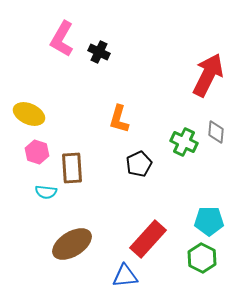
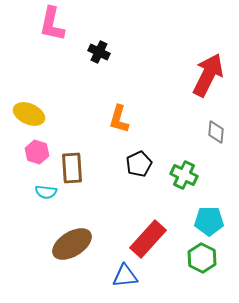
pink L-shape: moved 10 px left, 15 px up; rotated 18 degrees counterclockwise
green cross: moved 33 px down
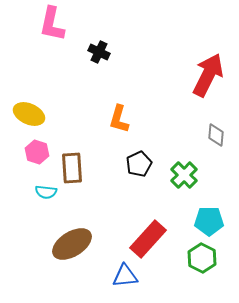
gray diamond: moved 3 px down
green cross: rotated 20 degrees clockwise
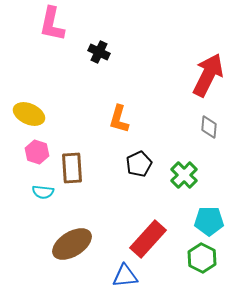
gray diamond: moved 7 px left, 8 px up
cyan semicircle: moved 3 px left
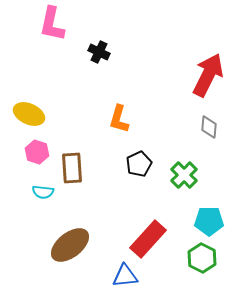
brown ellipse: moved 2 px left, 1 px down; rotated 6 degrees counterclockwise
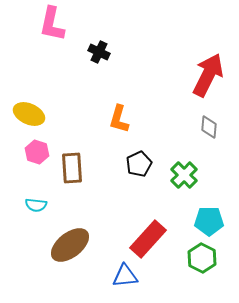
cyan semicircle: moved 7 px left, 13 px down
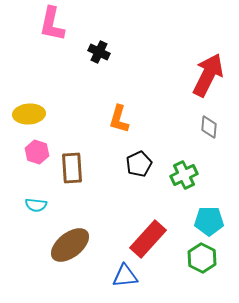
yellow ellipse: rotated 28 degrees counterclockwise
green cross: rotated 20 degrees clockwise
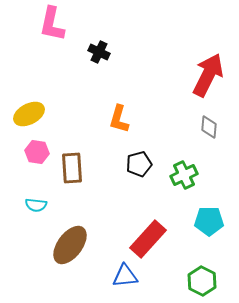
yellow ellipse: rotated 24 degrees counterclockwise
pink hexagon: rotated 10 degrees counterclockwise
black pentagon: rotated 10 degrees clockwise
brown ellipse: rotated 15 degrees counterclockwise
green hexagon: moved 23 px down
